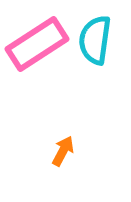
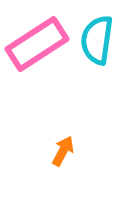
cyan semicircle: moved 2 px right
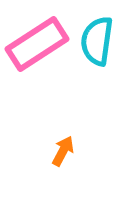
cyan semicircle: moved 1 px down
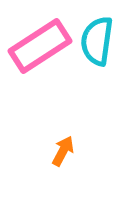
pink rectangle: moved 3 px right, 2 px down
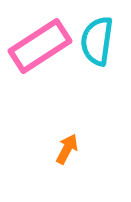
orange arrow: moved 4 px right, 2 px up
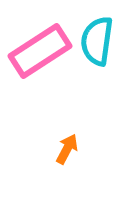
pink rectangle: moved 5 px down
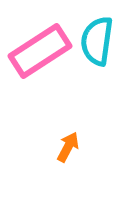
orange arrow: moved 1 px right, 2 px up
